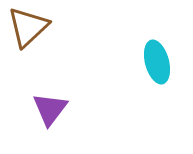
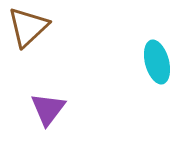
purple triangle: moved 2 px left
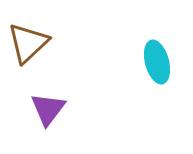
brown triangle: moved 16 px down
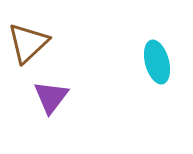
purple triangle: moved 3 px right, 12 px up
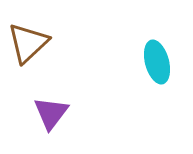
purple triangle: moved 16 px down
